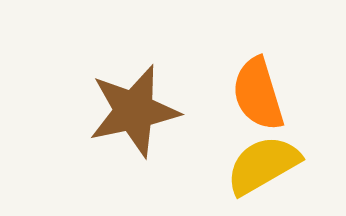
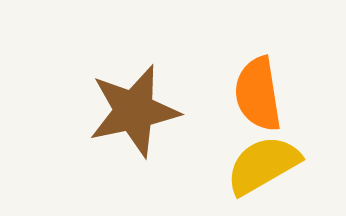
orange semicircle: rotated 8 degrees clockwise
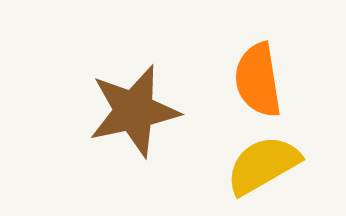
orange semicircle: moved 14 px up
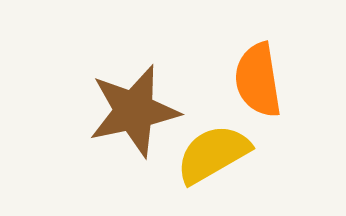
yellow semicircle: moved 50 px left, 11 px up
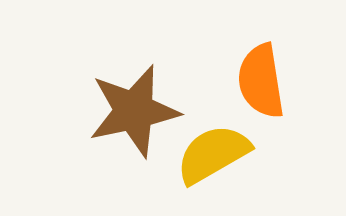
orange semicircle: moved 3 px right, 1 px down
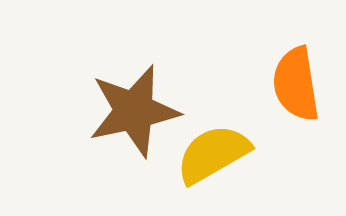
orange semicircle: moved 35 px right, 3 px down
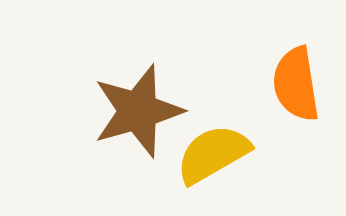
brown star: moved 4 px right; rotated 4 degrees counterclockwise
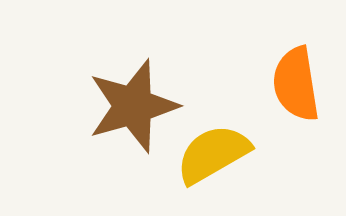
brown star: moved 5 px left, 5 px up
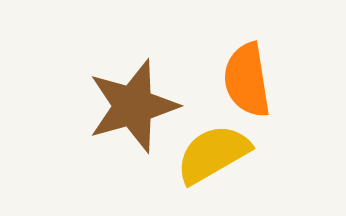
orange semicircle: moved 49 px left, 4 px up
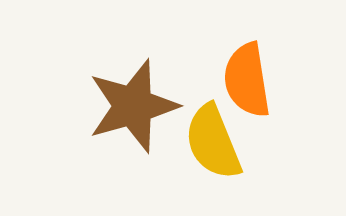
yellow semicircle: moved 12 px up; rotated 82 degrees counterclockwise
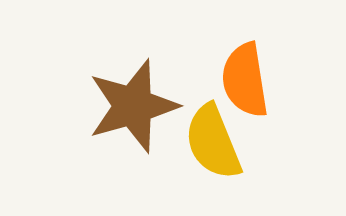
orange semicircle: moved 2 px left
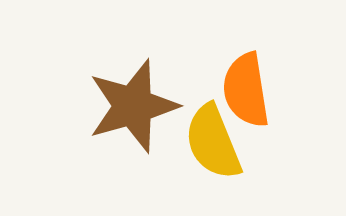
orange semicircle: moved 1 px right, 10 px down
